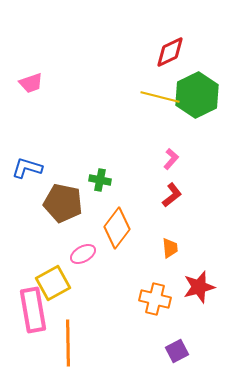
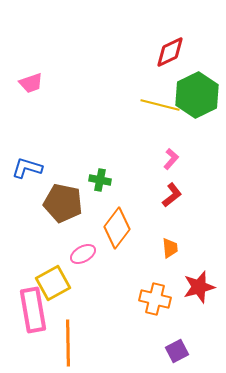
yellow line: moved 8 px down
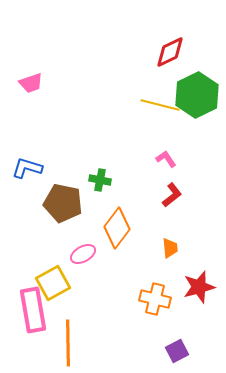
pink L-shape: moved 5 px left; rotated 75 degrees counterclockwise
